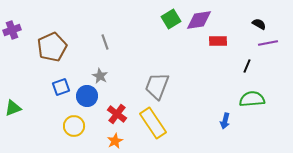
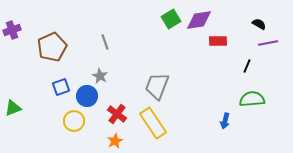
yellow circle: moved 5 px up
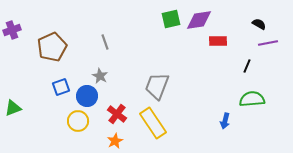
green square: rotated 18 degrees clockwise
yellow circle: moved 4 px right
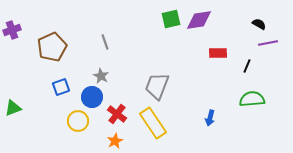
red rectangle: moved 12 px down
gray star: moved 1 px right
blue circle: moved 5 px right, 1 px down
blue arrow: moved 15 px left, 3 px up
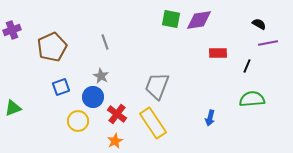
green square: rotated 24 degrees clockwise
blue circle: moved 1 px right
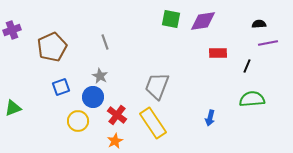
purple diamond: moved 4 px right, 1 px down
black semicircle: rotated 32 degrees counterclockwise
gray star: moved 1 px left
red cross: moved 1 px down
